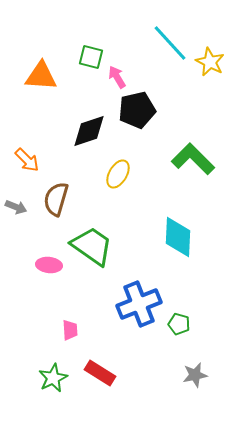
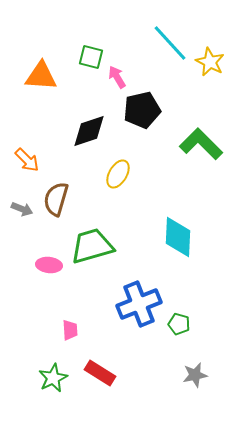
black pentagon: moved 5 px right
green L-shape: moved 8 px right, 15 px up
gray arrow: moved 6 px right, 2 px down
green trapezoid: rotated 51 degrees counterclockwise
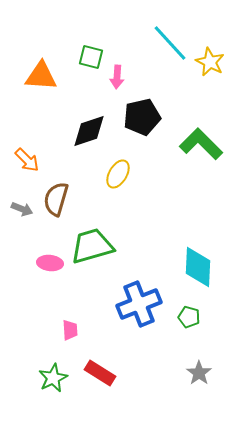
pink arrow: rotated 145 degrees counterclockwise
black pentagon: moved 7 px down
cyan diamond: moved 20 px right, 30 px down
pink ellipse: moved 1 px right, 2 px up
green pentagon: moved 10 px right, 7 px up
gray star: moved 4 px right, 2 px up; rotated 25 degrees counterclockwise
